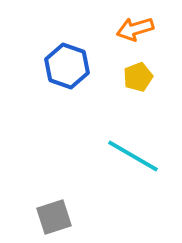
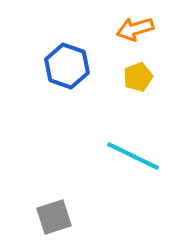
cyan line: rotated 4 degrees counterclockwise
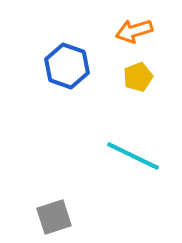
orange arrow: moved 1 px left, 2 px down
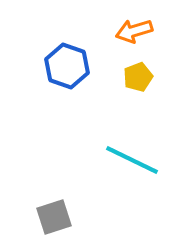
cyan line: moved 1 px left, 4 px down
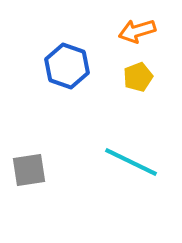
orange arrow: moved 3 px right
cyan line: moved 1 px left, 2 px down
gray square: moved 25 px left, 47 px up; rotated 9 degrees clockwise
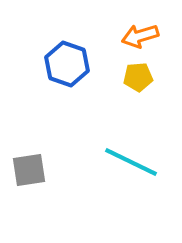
orange arrow: moved 3 px right, 5 px down
blue hexagon: moved 2 px up
yellow pentagon: rotated 16 degrees clockwise
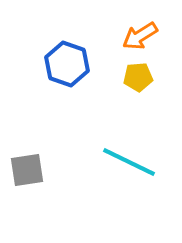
orange arrow: rotated 15 degrees counterclockwise
cyan line: moved 2 px left
gray square: moved 2 px left
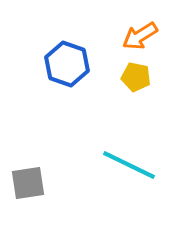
yellow pentagon: moved 2 px left; rotated 16 degrees clockwise
cyan line: moved 3 px down
gray square: moved 1 px right, 13 px down
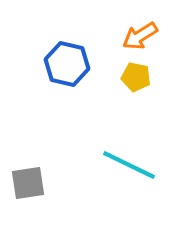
blue hexagon: rotated 6 degrees counterclockwise
